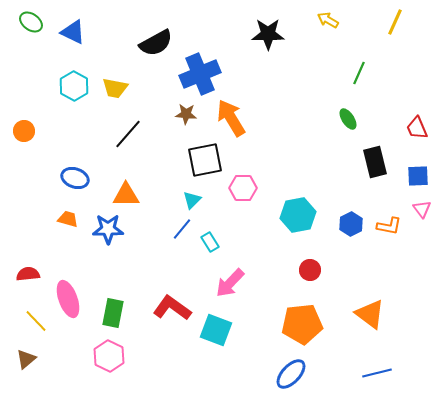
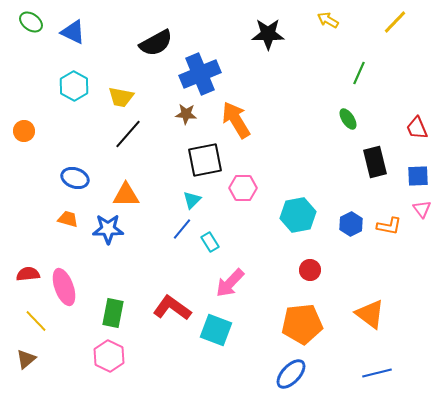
yellow line at (395, 22): rotated 20 degrees clockwise
yellow trapezoid at (115, 88): moved 6 px right, 9 px down
orange arrow at (231, 118): moved 5 px right, 2 px down
pink ellipse at (68, 299): moved 4 px left, 12 px up
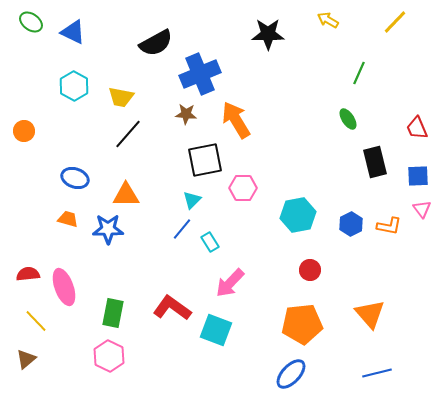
orange triangle at (370, 314): rotated 12 degrees clockwise
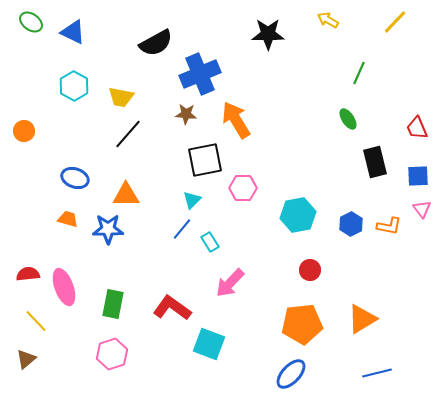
green rectangle at (113, 313): moved 9 px up
orange triangle at (370, 314): moved 8 px left, 5 px down; rotated 40 degrees clockwise
cyan square at (216, 330): moved 7 px left, 14 px down
pink hexagon at (109, 356): moved 3 px right, 2 px up; rotated 16 degrees clockwise
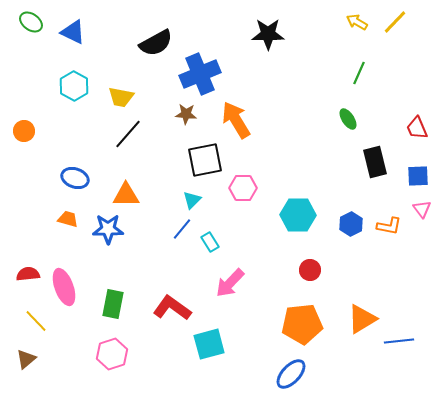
yellow arrow at (328, 20): moved 29 px right, 2 px down
cyan hexagon at (298, 215): rotated 12 degrees clockwise
cyan square at (209, 344): rotated 36 degrees counterclockwise
blue line at (377, 373): moved 22 px right, 32 px up; rotated 8 degrees clockwise
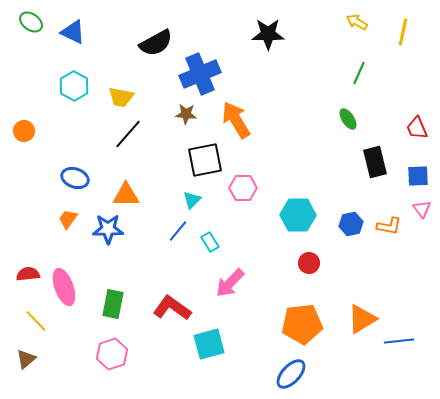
yellow line at (395, 22): moved 8 px right, 10 px down; rotated 32 degrees counterclockwise
orange trapezoid at (68, 219): rotated 70 degrees counterclockwise
blue hexagon at (351, 224): rotated 15 degrees clockwise
blue line at (182, 229): moved 4 px left, 2 px down
red circle at (310, 270): moved 1 px left, 7 px up
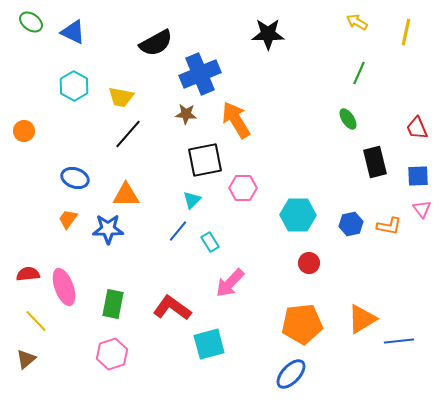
yellow line at (403, 32): moved 3 px right
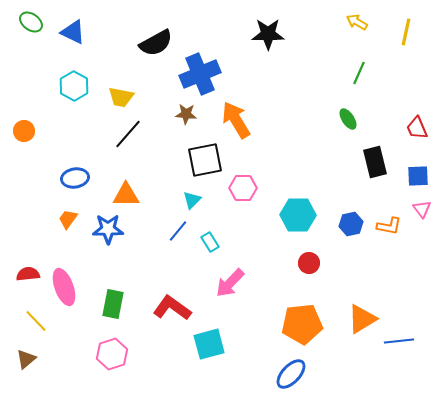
blue ellipse at (75, 178): rotated 28 degrees counterclockwise
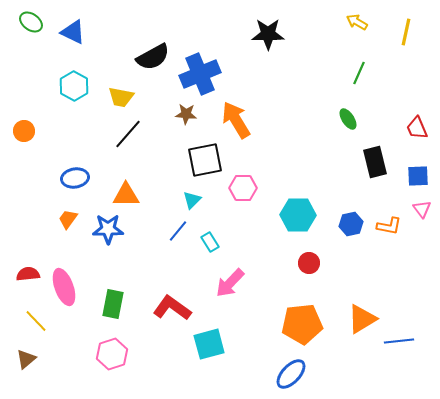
black semicircle at (156, 43): moved 3 px left, 14 px down
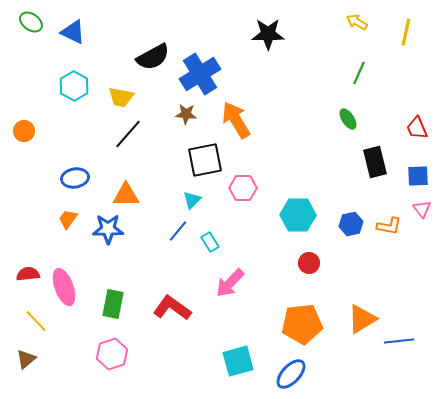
blue cross at (200, 74): rotated 9 degrees counterclockwise
cyan square at (209, 344): moved 29 px right, 17 px down
